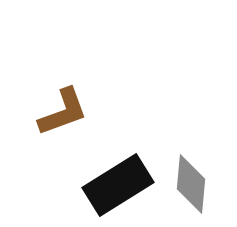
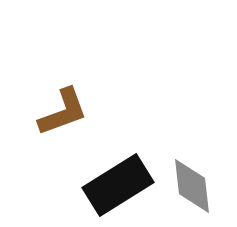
gray diamond: moved 1 px right, 2 px down; rotated 12 degrees counterclockwise
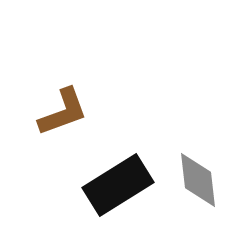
gray diamond: moved 6 px right, 6 px up
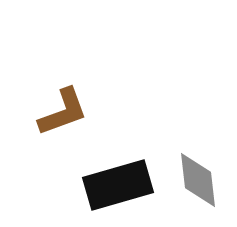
black rectangle: rotated 16 degrees clockwise
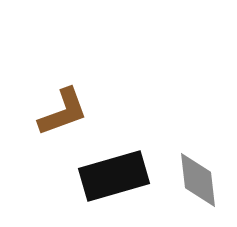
black rectangle: moved 4 px left, 9 px up
